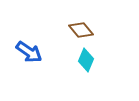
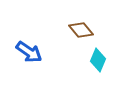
cyan diamond: moved 12 px right
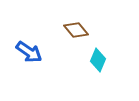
brown diamond: moved 5 px left
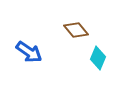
cyan diamond: moved 2 px up
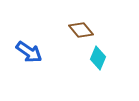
brown diamond: moved 5 px right
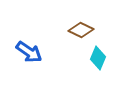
brown diamond: rotated 25 degrees counterclockwise
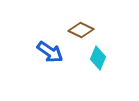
blue arrow: moved 21 px right
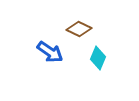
brown diamond: moved 2 px left, 1 px up
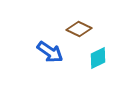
cyan diamond: rotated 40 degrees clockwise
